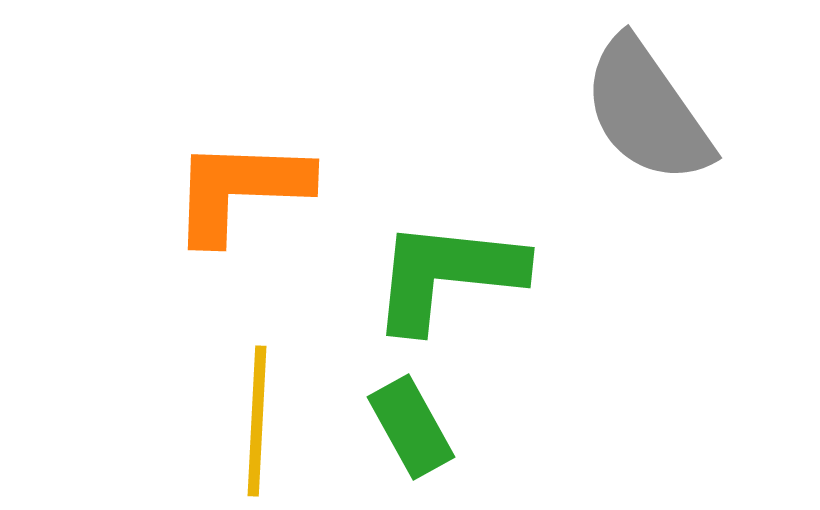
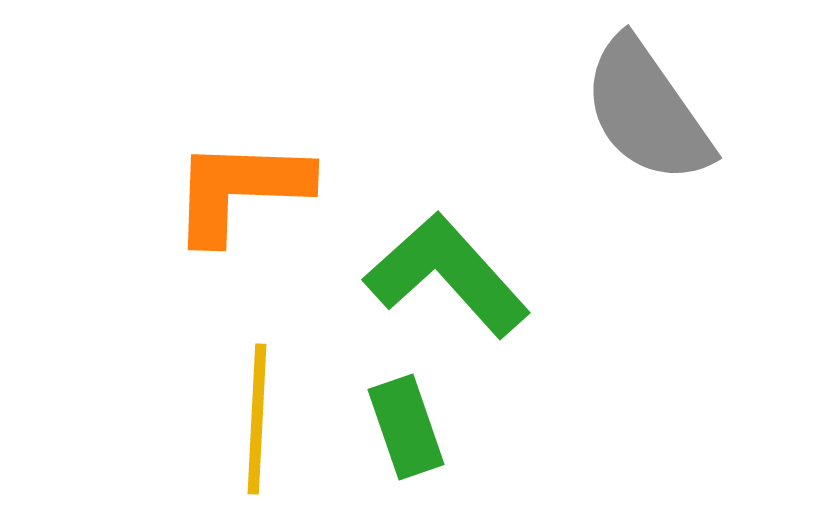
green L-shape: rotated 42 degrees clockwise
yellow line: moved 2 px up
green rectangle: moved 5 px left; rotated 10 degrees clockwise
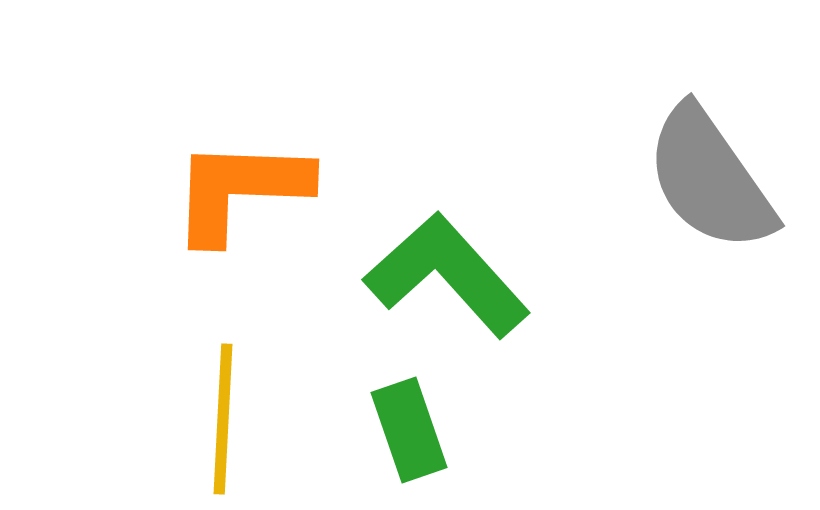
gray semicircle: moved 63 px right, 68 px down
yellow line: moved 34 px left
green rectangle: moved 3 px right, 3 px down
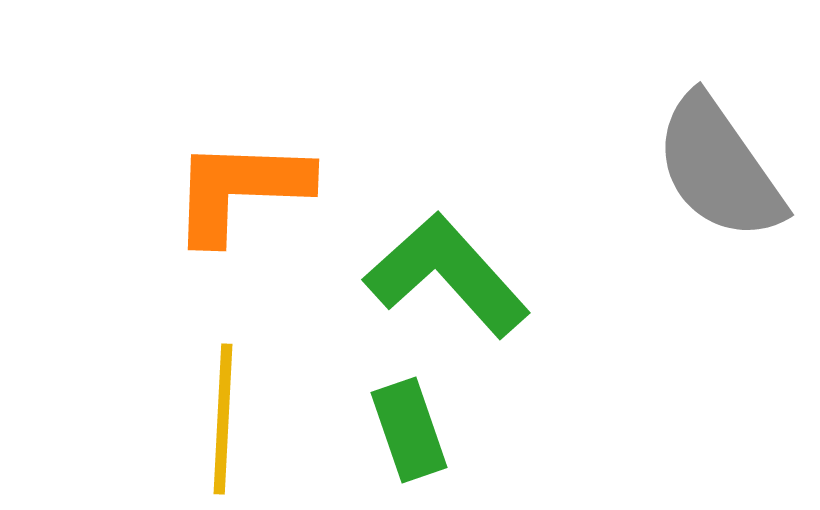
gray semicircle: moved 9 px right, 11 px up
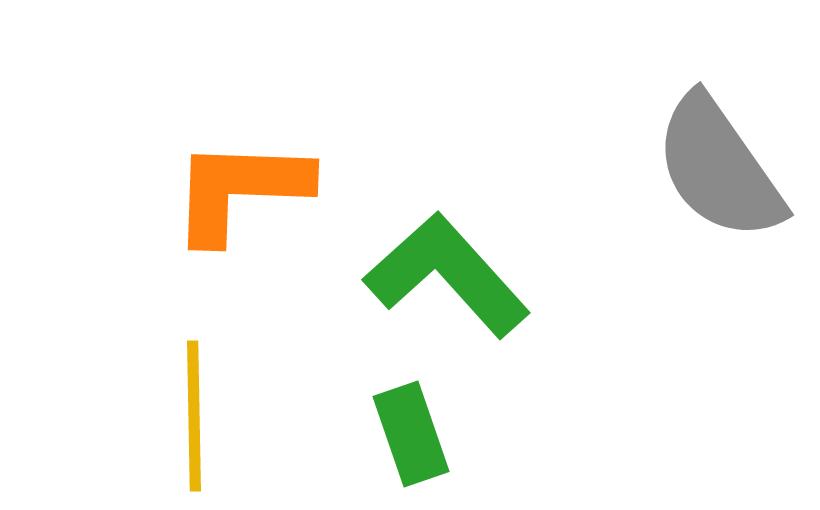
yellow line: moved 29 px left, 3 px up; rotated 4 degrees counterclockwise
green rectangle: moved 2 px right, 4 px down
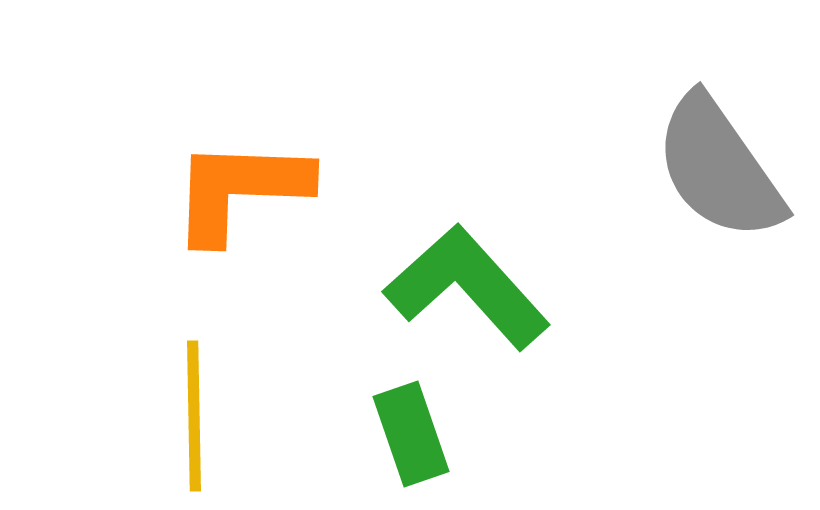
green L-shape: moved 20 px right, 12 px down
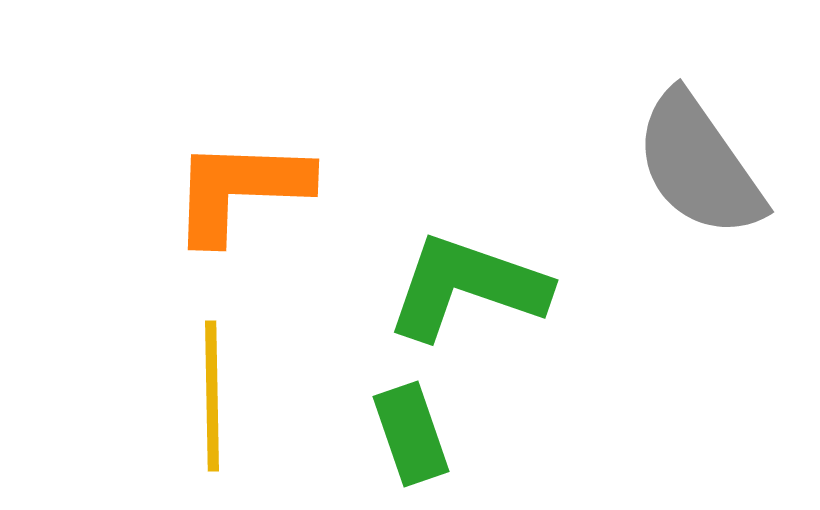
gray semicircle: moved 20 px left, 3 px up
green L-shape: rotated 29 degrees counterclockwise
yellow line: moved 18 px right, 20 px up
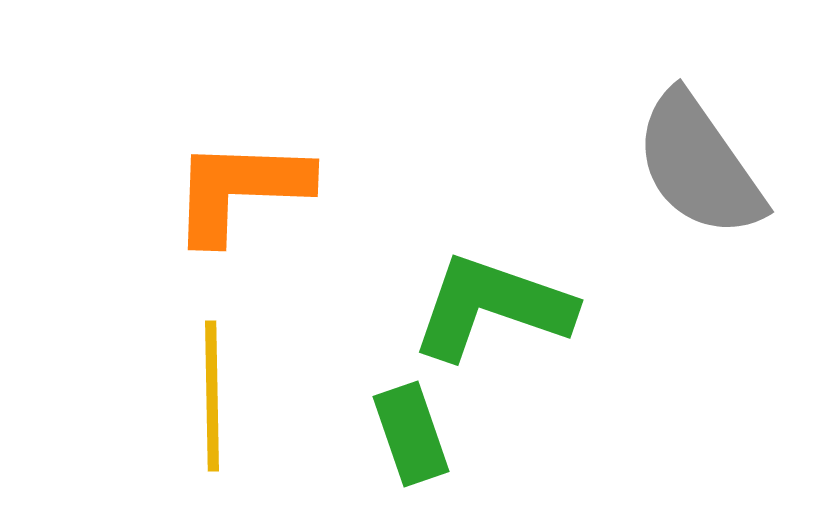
green L-shape: moved 25 px right, 20 px down
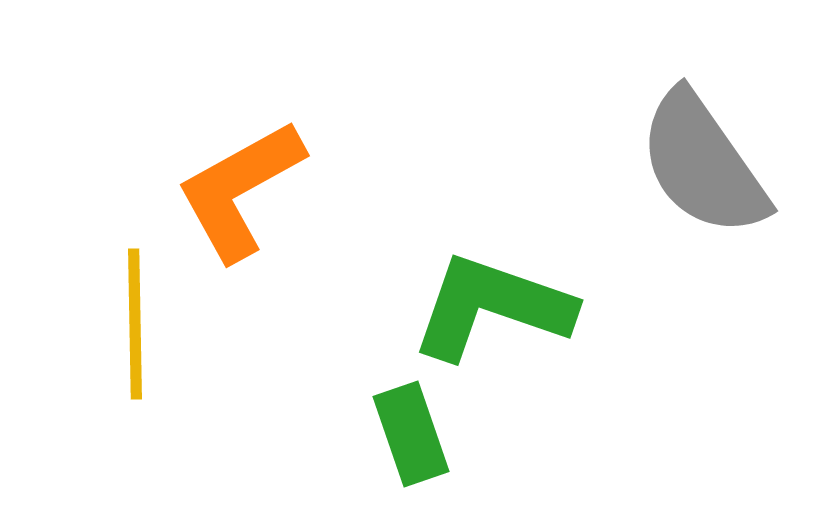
gray semicircle: moved 4 px right, 1 px up
orange L-shape: rotated 31 degrees counterclockwise
yellow line: moved 77 px left, 72 px up
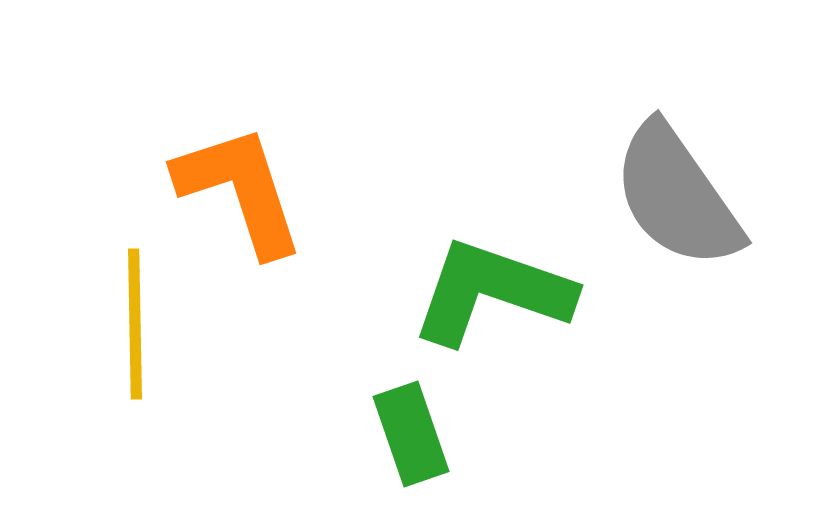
gray semicircle: moved 26 px left, 32 px down
orange L-shape: rotated 101 degrees clockwise
green L-shape: moved 15 px up
